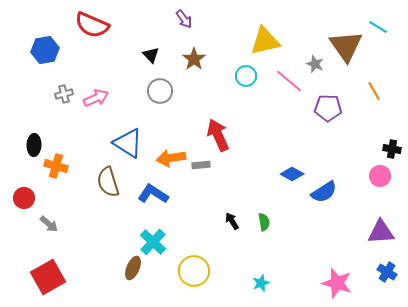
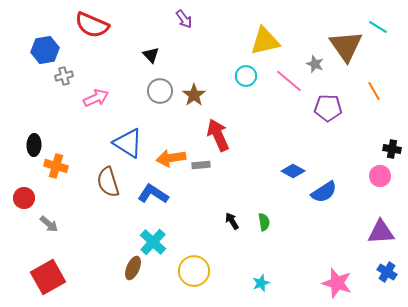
brown star: moved 36 px down
gray cross: moved 18 px up
blue diamond: moved 1 px right, 3 px up
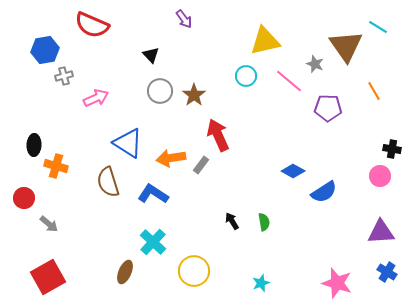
gray rectangle: rotated 48 degrees counterclockwise
brown ellipse: moved 8 px left, 4 px down
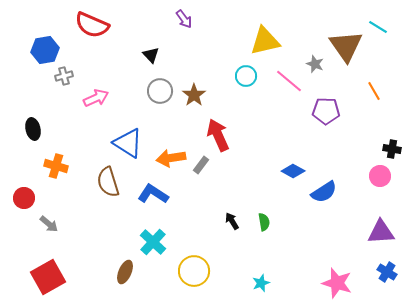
purple pentagon: moved 2 px left, 3 px down
black ellipse: moved 1 px left, 16 px up; rotated 15 degrees counterclockwise
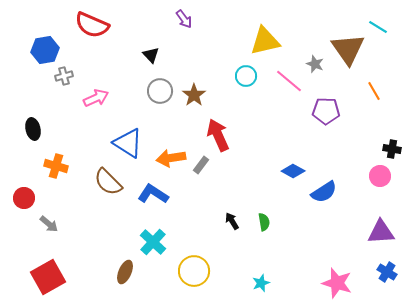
brown triangle: moved 2 px right, 3 px down
brown semicircle: rotated 28 degrees counterclockwise
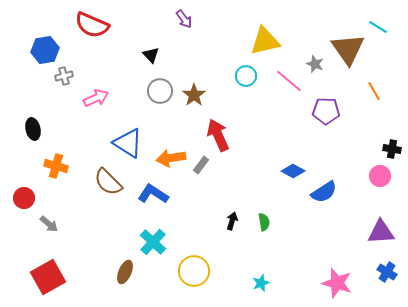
black arrow: rotated 48 degrees clockwise
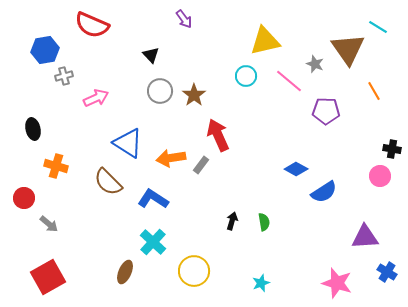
blue diamond: moved 3 px right, 2 px up
blue L-shape: moved 5 px down
purple triangle: moved 16 px left, 5 px down
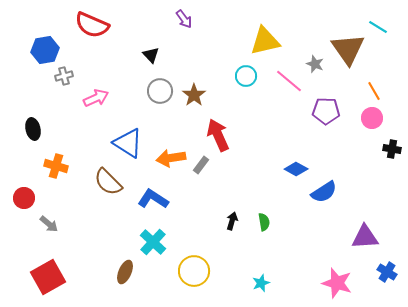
pink circle: moved 8 px left, 58 px up
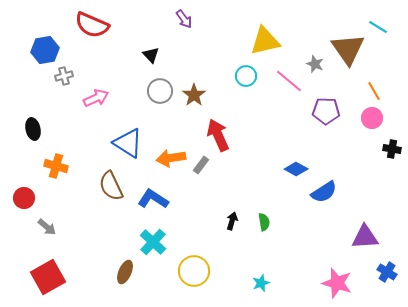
brown semicircle: moved 3 px right, 4 px down; rotated 20 degrees clockwise
gray arrow: moved 2 px left, 3 px down
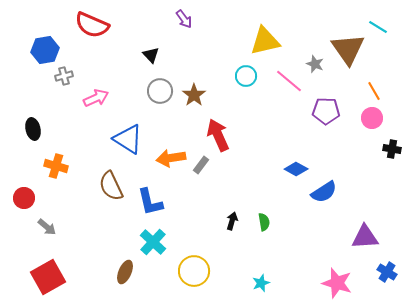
blue triangle: moved 4 px up
blue L-shape: moved 3 px left, 3 px down; rotated 136 degrees counterclockwise
